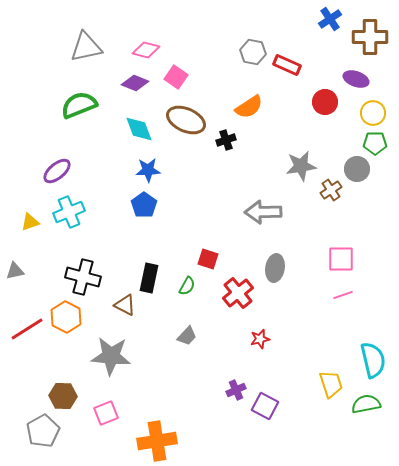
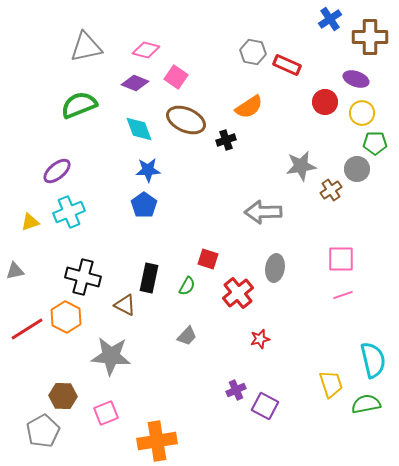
yellow circle at (373, 113): moved 11 px left
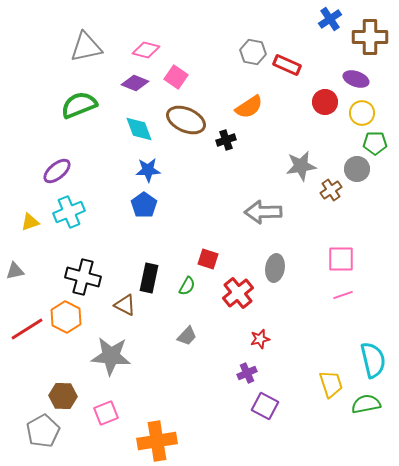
purple cross at (236, 390): moved 11 px right, 17 px up
